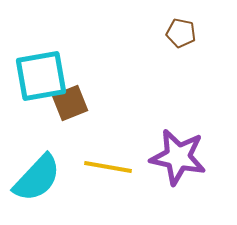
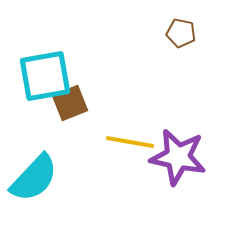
cyan square: moved 4 px right
yellow line: moved 22 px right, 25 px up
cyan semicircle: moved 3 px left
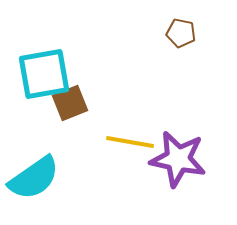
cyan square: moved 1 px left, 2 px up
purple star: moved 2 px down
cyan semicircle: rotated 12 degrees clockwise
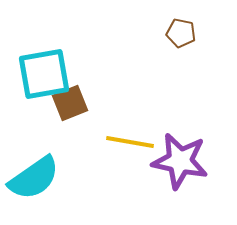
purple star: moved 2 px right, 2 px down
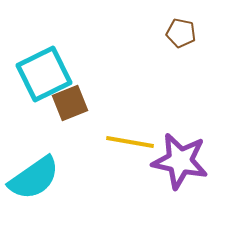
cyan square: rotated 16 degrees counterclockwise
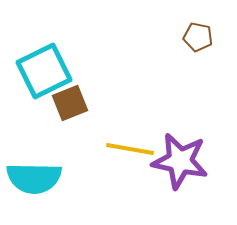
brown pentagon: moved 17 px right, 4 px down
cyan square: moved 3 px up
yellow line: moved 7 px down
cyan semicircle: rotated 36 degrees clockwise
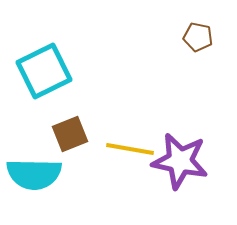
brown square: moved 31 px down
cyan semicircle: moved 4 px up
